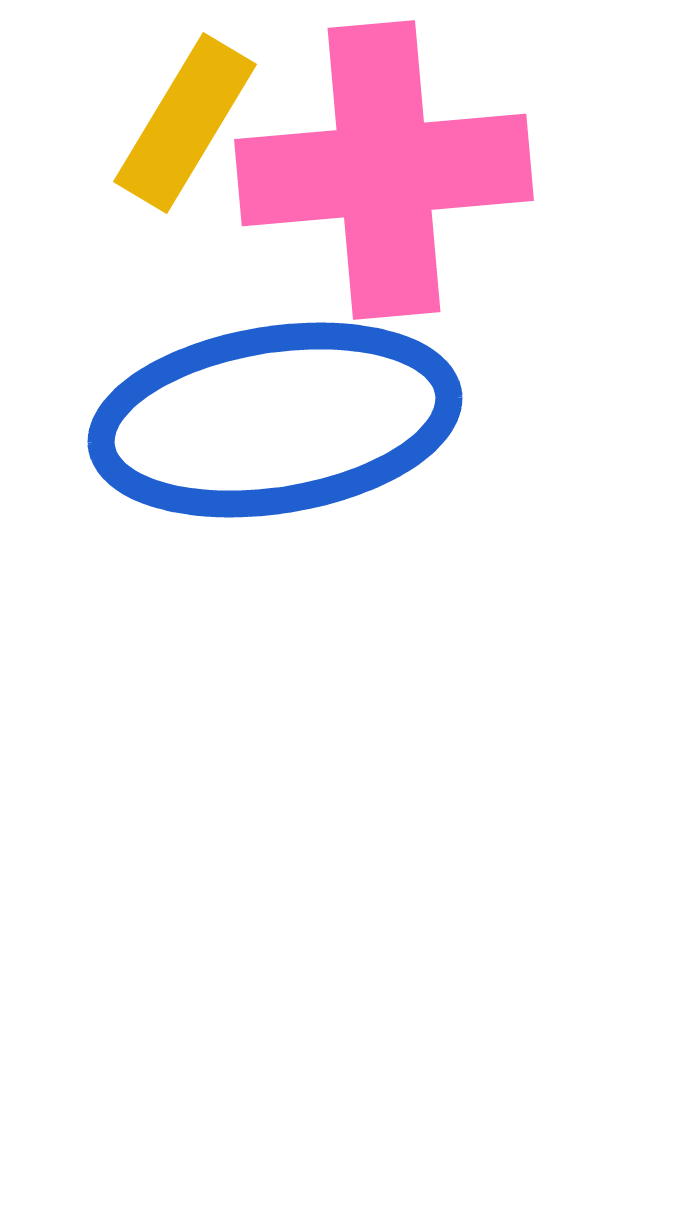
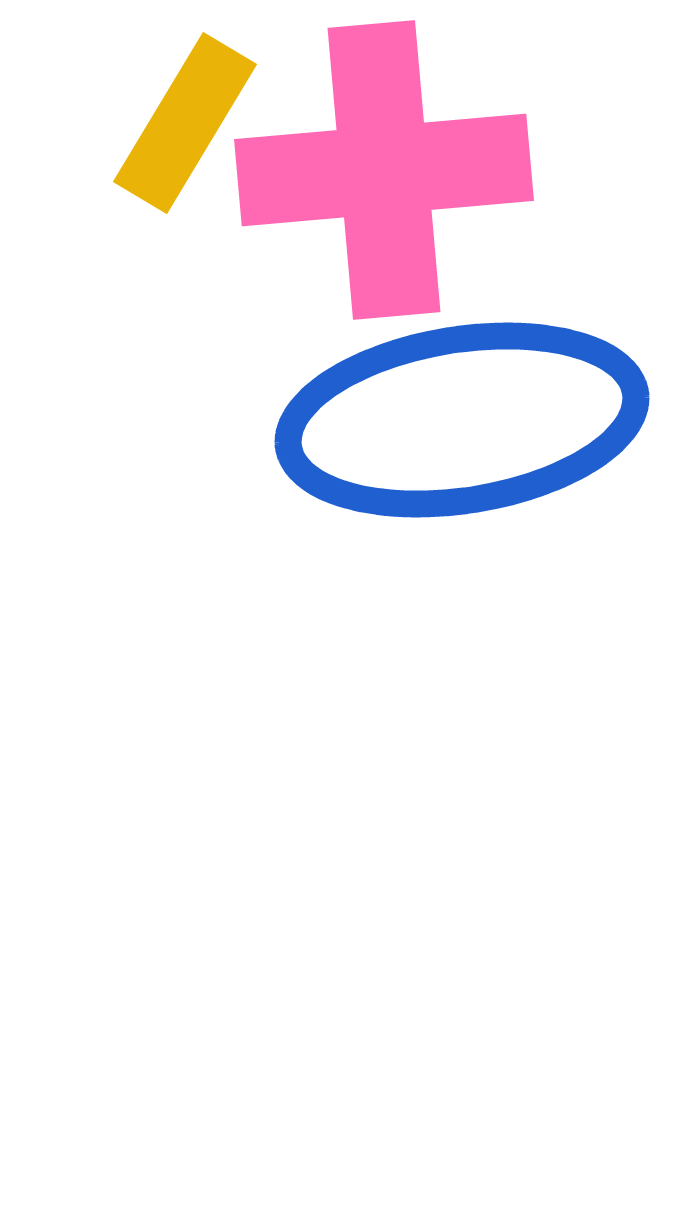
blue ellipse: moved 187 px right
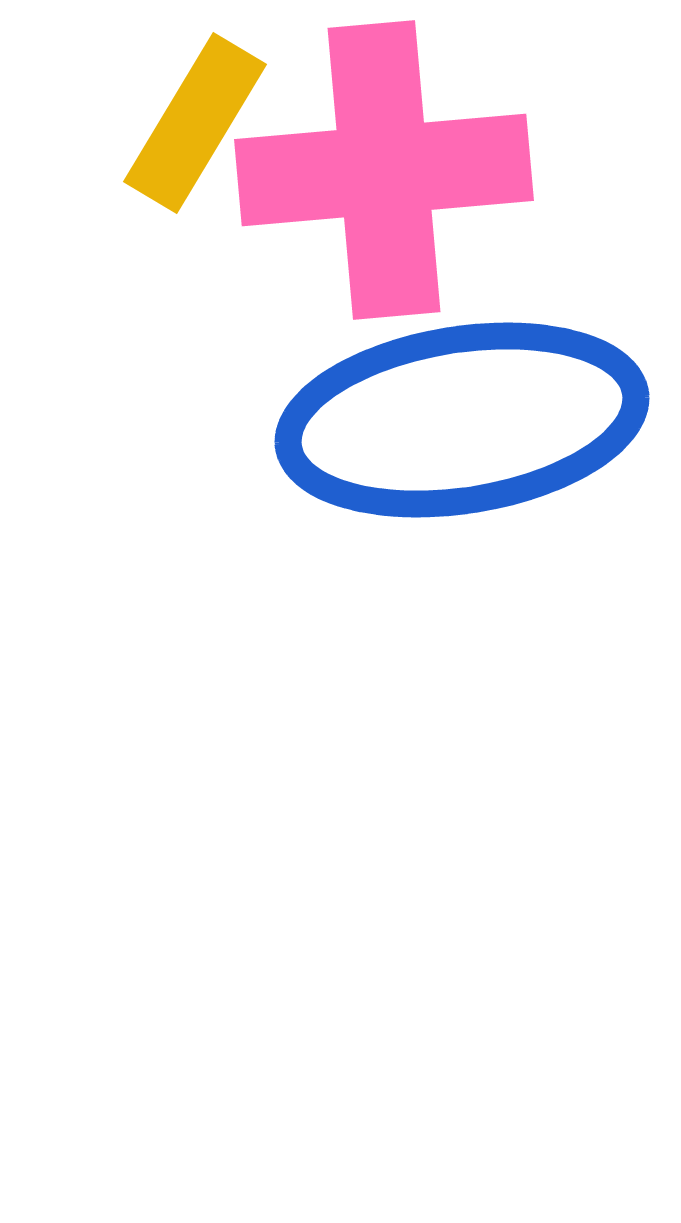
yellow rectangle: moved 10 px right
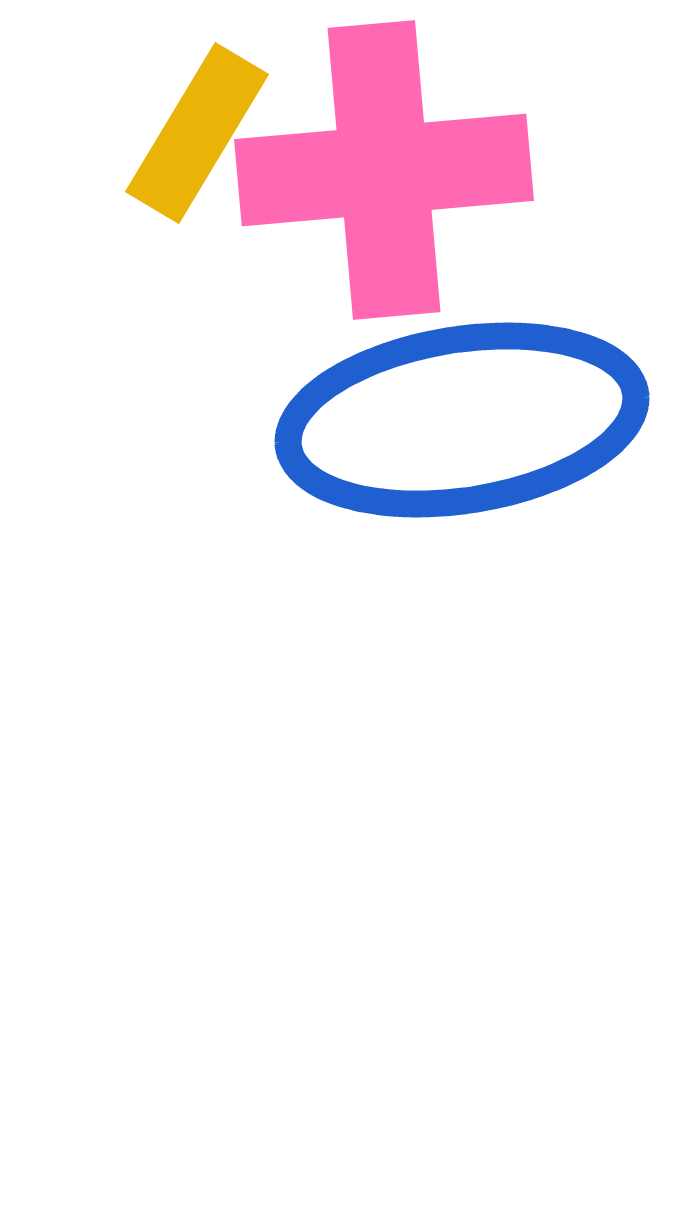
yellow rectangle: moved 2 px right, 10 px down
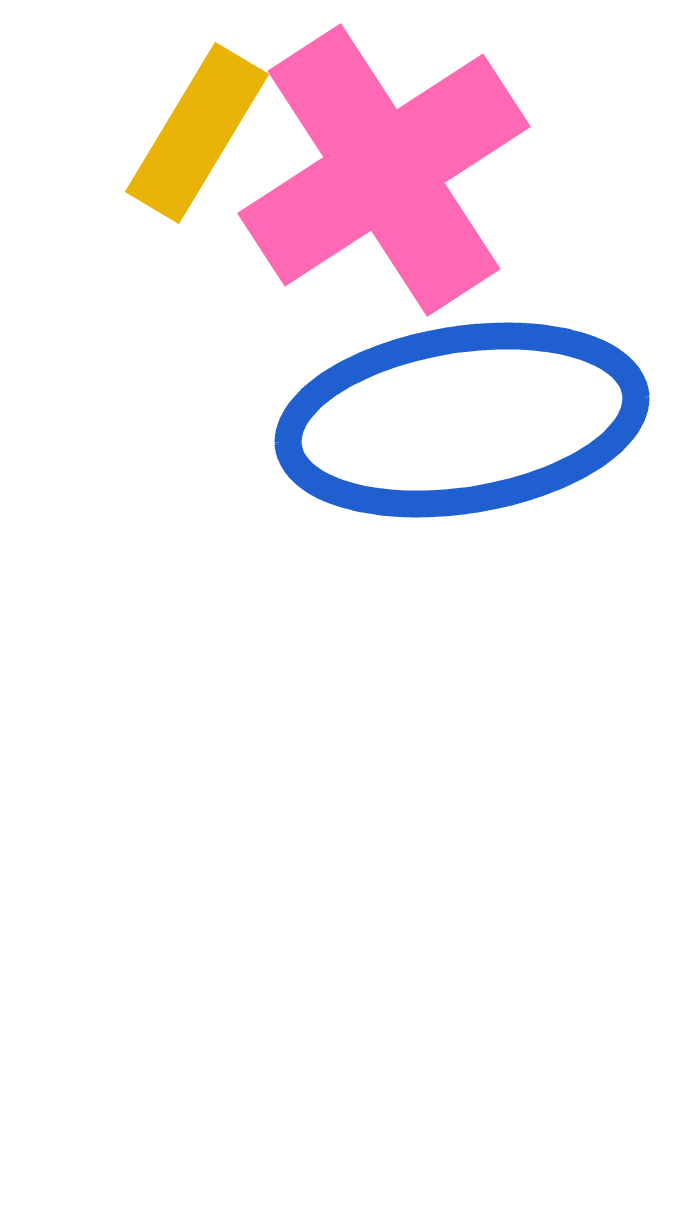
pink cross: rotated 28 degrees counterclockwise
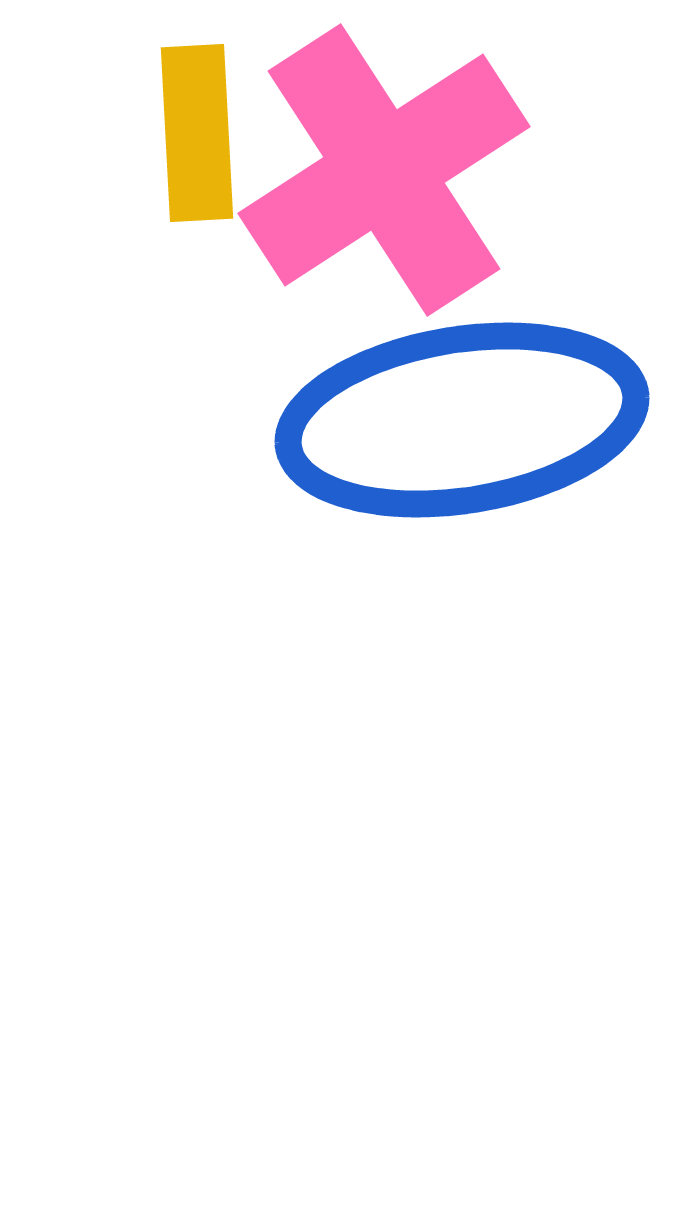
yellow rectangle: rotated 34 degrees counterclockwise
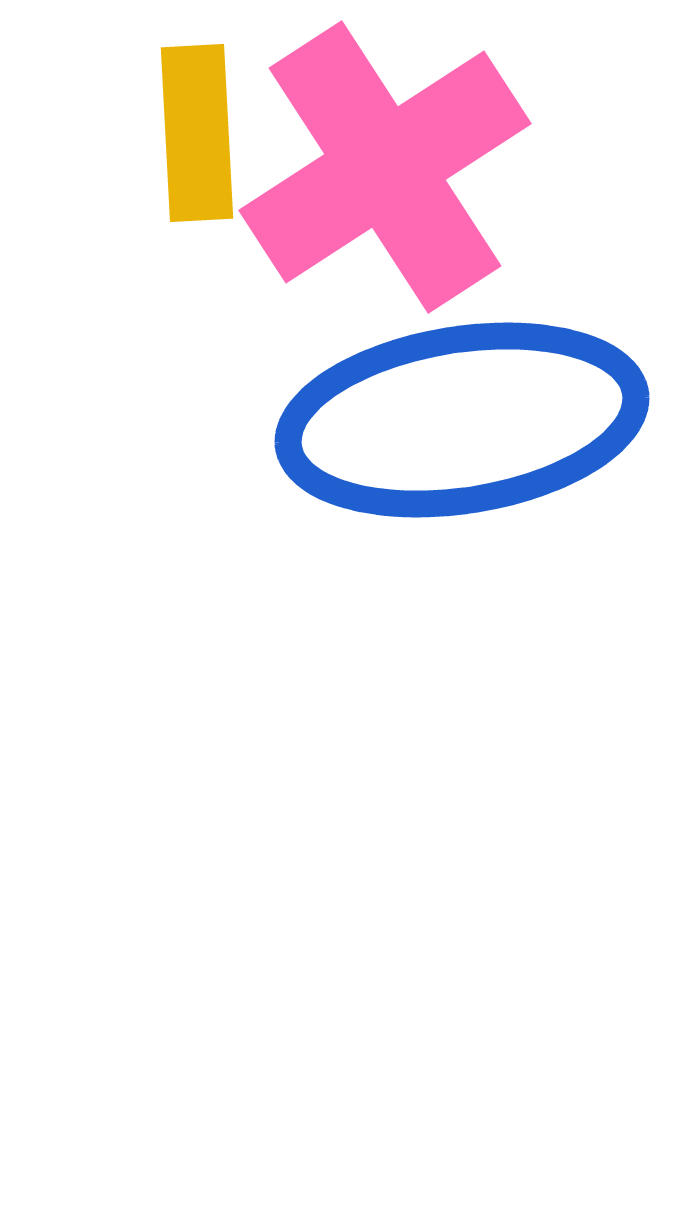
pink cross: moved 1 px right, 3 px up
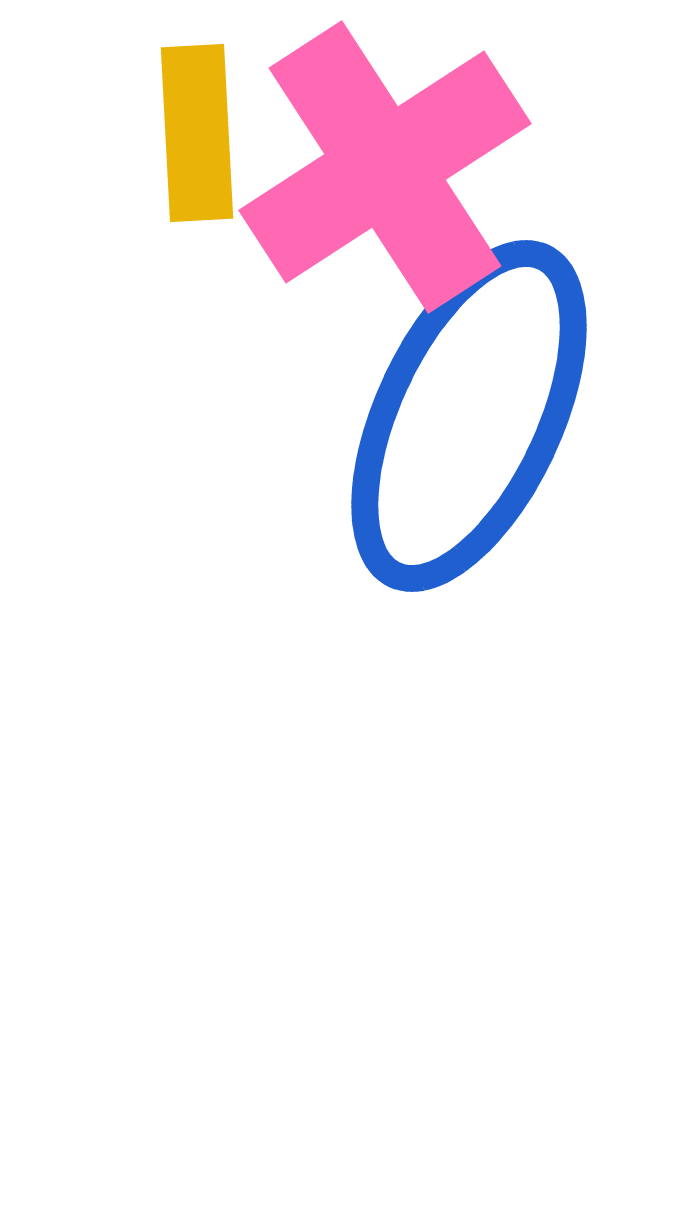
blue ellipse: moved 7 px right, 4 px up; rotated 56 degrees counterclockwise
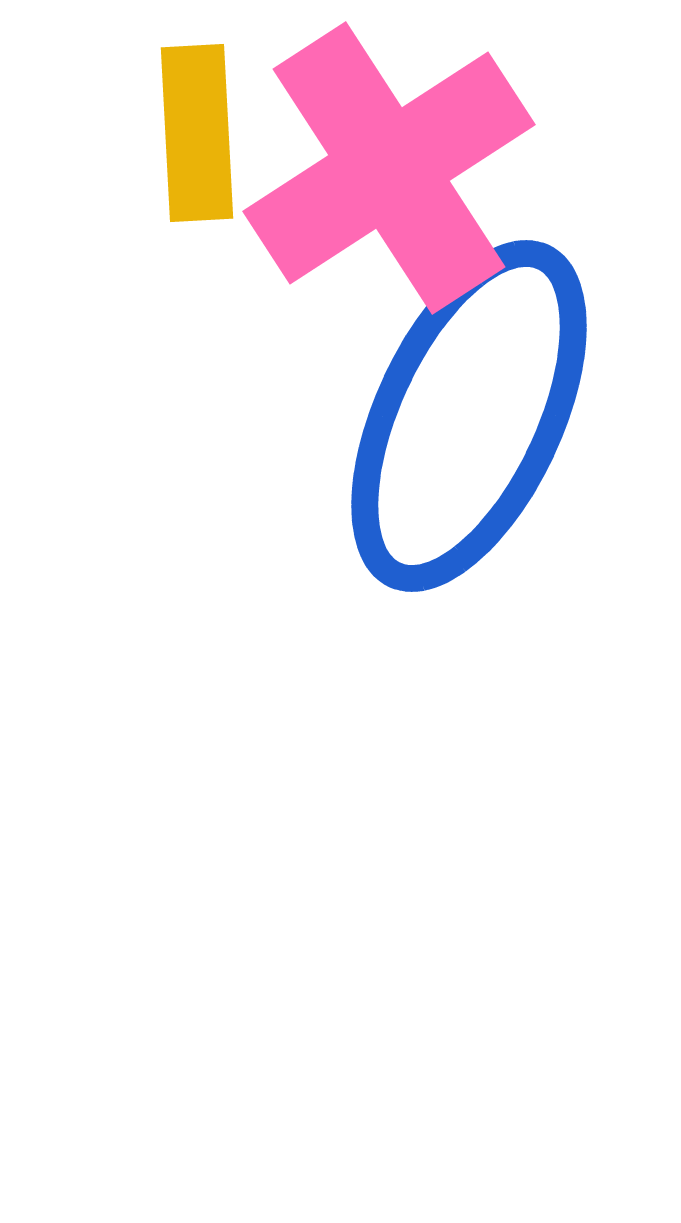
pink cross: moved 4 px right, 1 px down
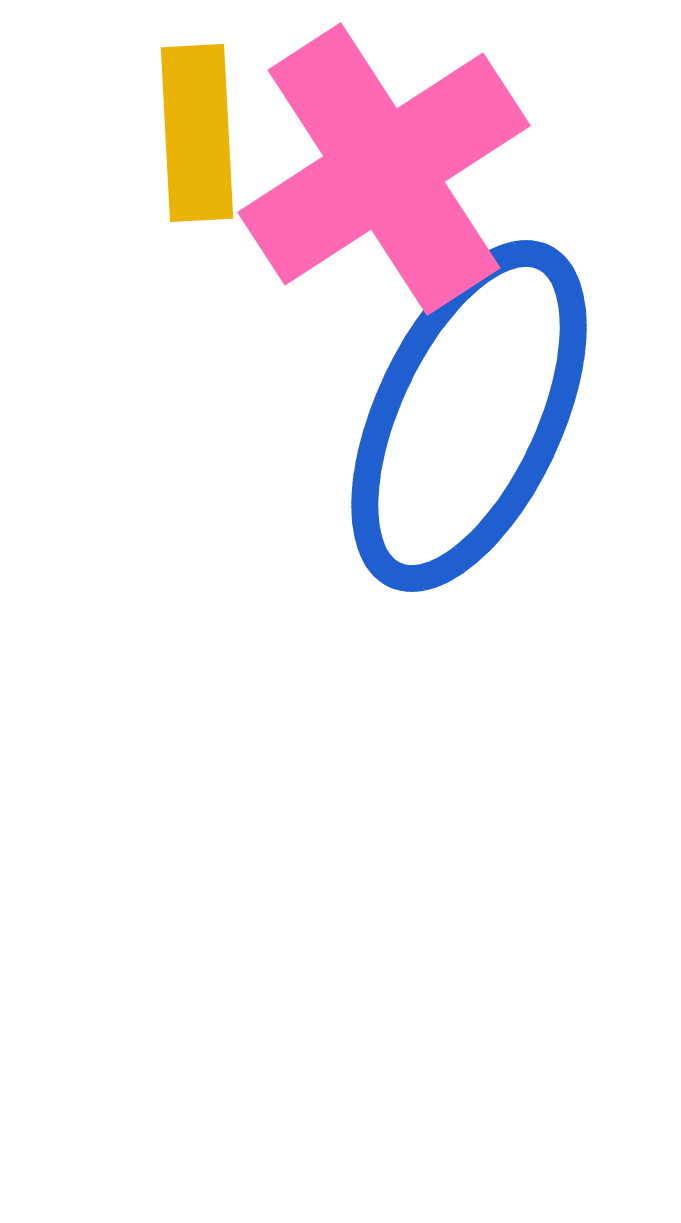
pink cross: moved 5 px left, 1 px down
